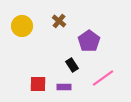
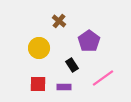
yellow circle: moved 17 px right, 22 px down
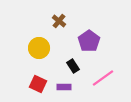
black rectangle: moved 1 px right, 1 px down
red square: rotated 24 degrees clockwise
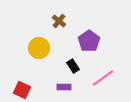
red square: moved 16 px left, 6 px down
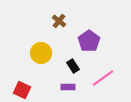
yellow circle: moved 2 px right, 5 px down
purple rectangle: moved 4 px right
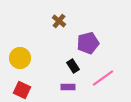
purple pentagon: moved 1 px left, 2 px down; rotated 20 degrees clockwise
yellow circle: moved 21 px left, 5 px down
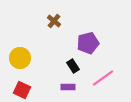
brown cross: moved 5 px left
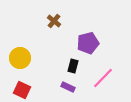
black rectangle: rotated 48 degrees clockwise
pink line: rotated 10 degrees counterclockwise
purple rectangle: rotated 24 degrees clockwise
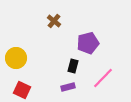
yellow circle: moved 4 px left
purple rectangle: rotated 40 degrees counterclockwise
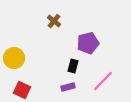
yellow circle: moved 2 px left
pink line: moved 3 px down
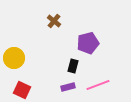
pink line: moved 5 px left, 4 px down; rotated 25 degrees clockwise
